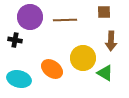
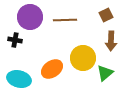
brown square: moved 2 px right, 3 px down; rotated 24 degrees counterclockwise
orange ellipse: rotated 70 degrees counterclockwise
green triangle: rotated 48 degrees clockwise
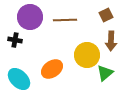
yellow circle: moved 4 px right, 3 px up
cyan ellipse: rotated 30 degrees clockwise
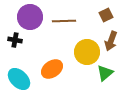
brown line: moved 1 px left, 1 px down
brown arrow: rotated 18 degrees clockwise
yellow circle: moved 3 px up
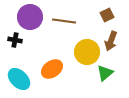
brown square: moved 1 px right
brown line: rotated 10 degrees clockwise
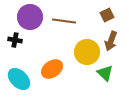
green triangle: rotated 36 degrees counterclockwise
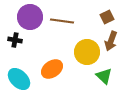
brown square: moved 2 px down
brown line: moved 2 px left
green triangle: moved 1 px left, 3 px down
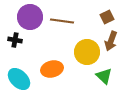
orange ellipse: rotated 20 degrees clockwise
